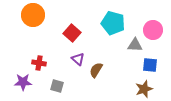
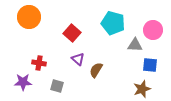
orange circle: moved 4 px left, 2 px down
brown star: moved 2 px left
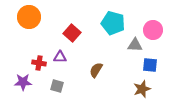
purple triangle: moved 18 px left, 2 px up; rotated 40 degrees counterclockwise
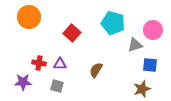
gray triangle: rotated 21 degrees counterclockwise
purple triangle: moved 7 px down
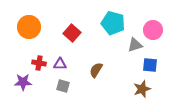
orange circle: moved 10 px down
gray square: moved 6 px right
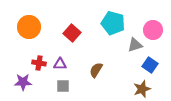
blue square: rotated 28 degrees clockwise
gray square: rotated 16 degrees counterclockwise
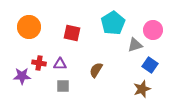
cyan pentagon: rotated 25 degrees clockwise
red square: rotated 30 degrees counterclockwise
purple star: moved 1 px left, 6 px up
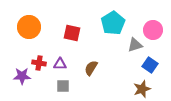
brown semicircle: moved 5 px left, 2 px up
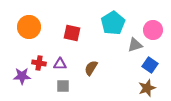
brown star: moved 5 px right, 1 px up
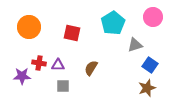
pink circle: moved 13 px up
purple triangle: moved 2 px left, 1 px down
